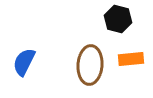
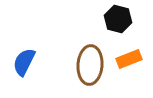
orange rectangle: moved 2 px left; rotated 15 degrees counterclockwise
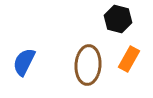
orange rectangle: rotated 40 degrees counterclockwise
brown ellipse: moved 2 px left
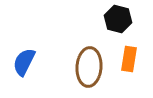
orange rectangle: rotated 20 degrees counterclockwise
brown ellipse: moved 1 px right, 2 px down
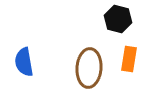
blue semicircle: rotated 36 degrees counterclockwise
brown ellipse: moved 1 px down
